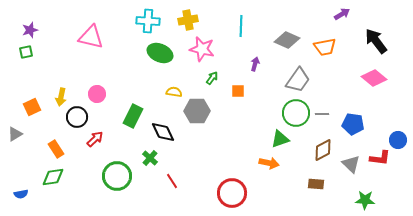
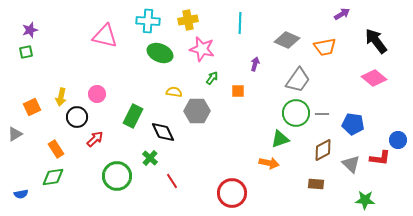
cyan line at (241, 26): moved 1 px left, 3 px up
pink triangle at (91, 37): moved 14 px right, 1 px up
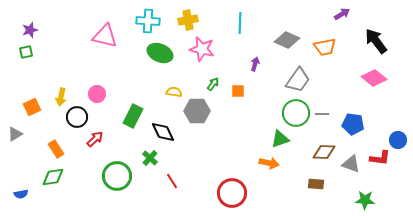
green arrow at (212, 78): moved 1 px right, 6 px down
brown diamond at (323, 150): moved 1 px right, 2 px down; rotated 30 degrees clockwise
gray triangle at (351, 164): rotated 24 degrees counterclockwise
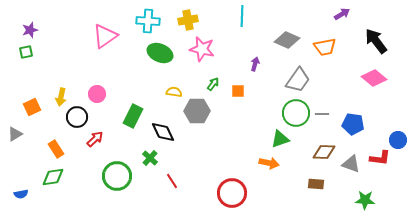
cyan line at (240, 23): moved 2 px right, 7 px up
pink triangle at (105, 36): rotated 48 degrees counterclockwise
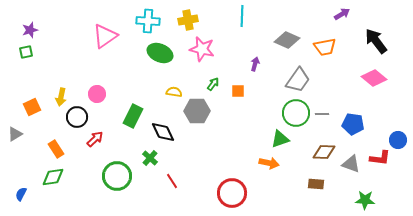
blue semicircle at (21, 194): rotated 128 degrees clockwise
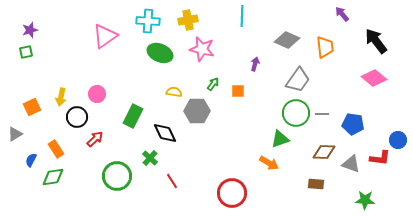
purple arrow at (342, 14): rotated 98 degrees counterclockwise
orange trapezoid at (325, 47): rotated 85 degrees counterclockwise
black diamond at (163, 132): moved 2 px right, 1 px down
orange arrow at (269, 163): rotated 18 degrees clockwise
blue semicircle at (21, 194): moved 10 px right, 34 px up
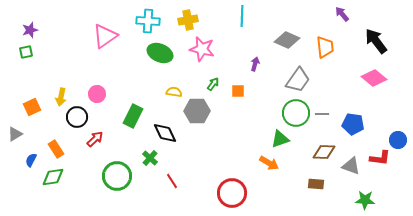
gray triangle at (351, 164): moved 2 px down
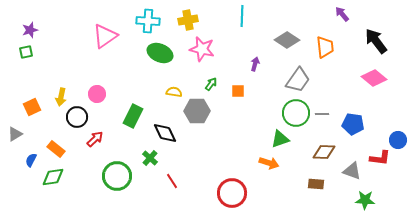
gray diamond at (287, 40): rotated 10 degrees clockwise
green arrow at (213, 84): moved 2 px left
orange rectangle at (56, 149): rotated 18 degrees counterclockwise
orange arrow at (269, 163): rotated 12 degrees counterclockwise
gray triangle at (351, 166): moved 1 px right, 5 px down
